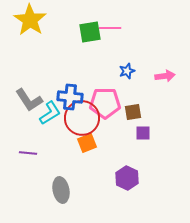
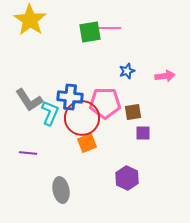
cyan L-shape: rotated 35 degrees counterclockwise
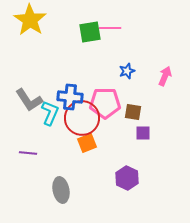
pink arrow: rotated 60 degrees counterclockwise
brown square: rotated 18 degrees clockwise
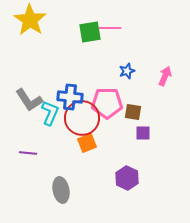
pink pentagon: moved 2 px right
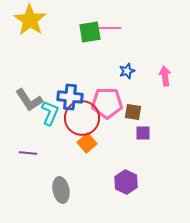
pink arrow: rotated 30 degrees counterclockwise
orange square: rotated 18 degrees counterclockwise
purple hexagon: moved 1 px left, 4 px down
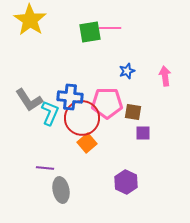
purple line: moved 17 px right, 15 px down
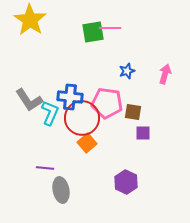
green square: moved 3 px right
pink arrow: moved 2 px up; rotated 24 degrees clockwise
pink pentagon: rotated 8 degrees clockwise
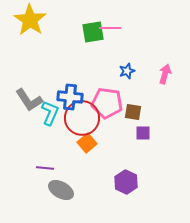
gray ellipse: rotated 50 degrees counterclockwise
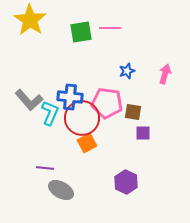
green square: moved 12 px left
gray L-shape: rotated 8 degrees counterclockwise
orange square: rotated 12 degrees clockwise
